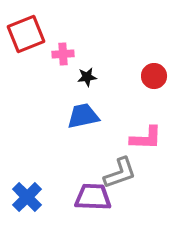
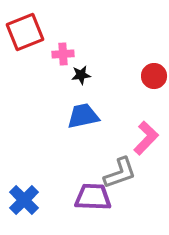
red square: moved 1 px left, 2 px up
black star: moved 6 px left, 2 px up
pink L-shape: rotated 48 degrees counterclockwise
blue cross: moved 3 px left, 3 px down
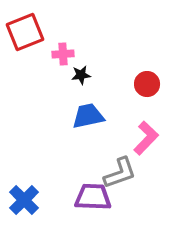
red circle: moved 7 px left, 8 px down
blue trapezoid: moved 5 px right
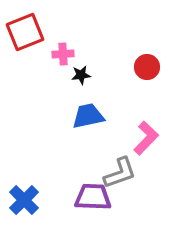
red circle: moved 17 px up
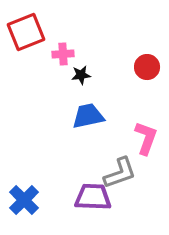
red square: moved 1 px right
pink L-shape: rotated 24 degrees counterclockwise
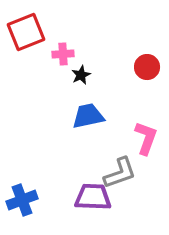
black star: rotated 18 degrees counterclockwise
blue cross: moved 2 px left; rotated 24 degrees clockwise
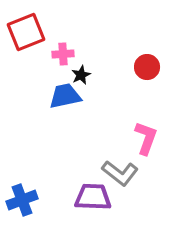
blue trapezoid: moved 23 px left, 20 px up
gray L-shape: rotated 57 degrees clockwise
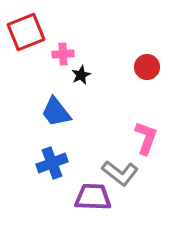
blue trapezoid: moved 9 px left, 16 px down; rotated 116 degrees counterclockwise
blue cross: moved 30 px right, 37 px up
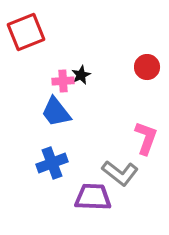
pink cross: moved 27 px down
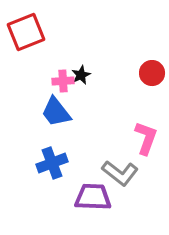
red circle: moved 5 px right, 6 px down
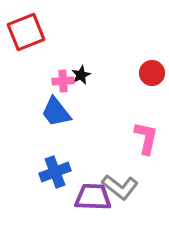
pink L-shape: rotated 8 degrees counterclockwise
blue cross: moved 3 px right, 9 px down
gray L-shape: moved 14 px down
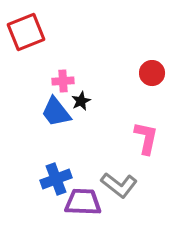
black star: moved 26 px down
blue cross: moved 1 px right, 7 px down
gray L-shape: moved 1 px left, 2 px up
purple trapezoid: moved 10 px left, 5 px down
